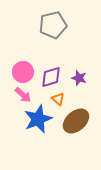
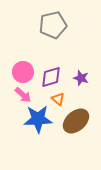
purple star: moved 2 px right
blue star: rotated 20 degrees clockwise
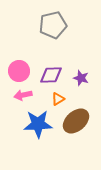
pink circle: moved 4 px left, 1 px up
purple diamond: moved 2 px up; rotated 15 degrees clockwise
pink arrow: rotated 126 degrees clockwise
orange triangle: rotated 48 degrees clockwise
blue star: moved 5 px down
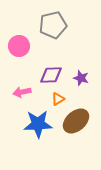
pink circle: moved 25 px up
pink arrow: moved 1 px left, 3 px up
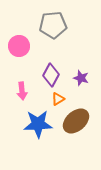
gray pentagon: rotated 8 degrees clockwise
purple diamond: rotated 60 degrees counterclockwise
pink arrow: moved 1 px up; rotated 84 degrees counterclockwise
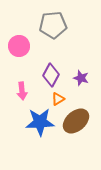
blue star: moved 2 px right, 2 px up
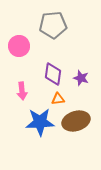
purple diamond: moved 2 px right, 1 px up; rotated 20 degrees counterclockwise
orange triangle: rotated 24 degrees clockwise
brown ellipse: rotated 24 degrees clockwise
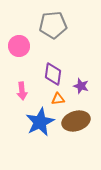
purple star: moved 8 px down
blue star: rotated 24 degrees counterclockwise
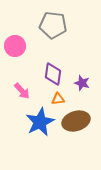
gray pentagon: rotated 12 degrees clockwise
pink circle: moved 4 px left
purple star: moved 1 px right, 3 px up
pink arrow: rotated 36 degrees counterclockwise
